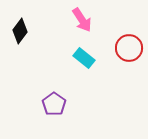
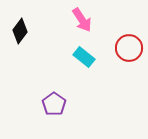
cyan rectangle: moved 1 px up
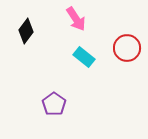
pink arrow: moved 6 px left, 1 px up
black diamond: moved 6 px right
red circle: moved 2 px left
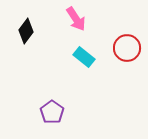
purple pentagon: moved 2 px left, 8 px down
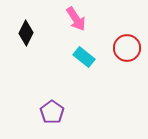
black diamond: moved 2 px down; rotated 10 degrees counterclockwise
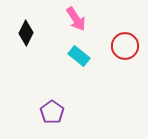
red circle: moved 2 px left, 2 px up
cyan rectangle: moved 5 px left, 1 px up
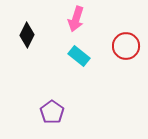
pink arrow: rotated 50 degrees clockwise
black diamond: moved 1 px right, 2 px down
red circle: moved 1 px right
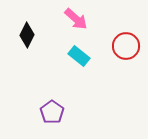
pink arrow: rotated 65 degrees counterclockwise
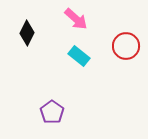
black diamond: moved 2 px up
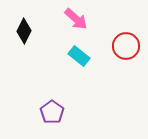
black diamond: moved 3 px left, 2 px up
